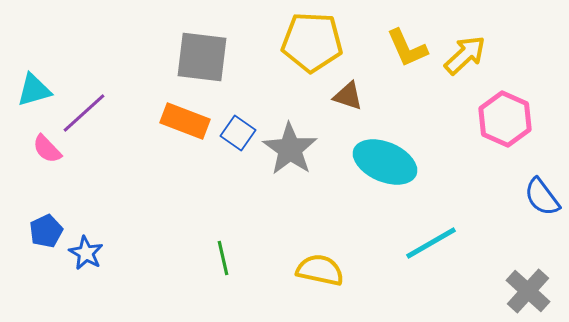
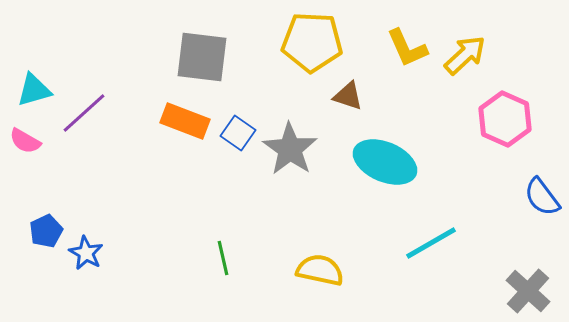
pink semicircle: moved 22 px left, 8 px up; rotated 16 degrees counterclockwise
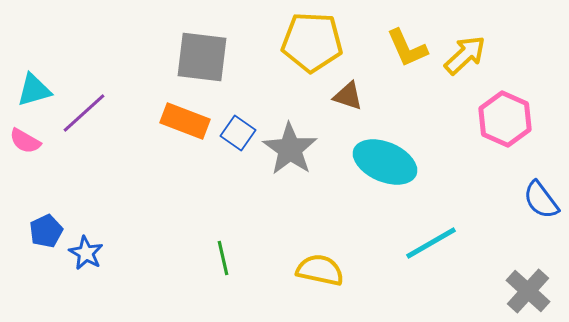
blue semicircle: moved 1 px left, 3 px down
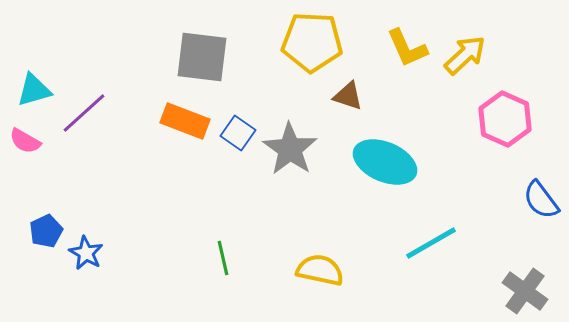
gray cross: moved 3 px left; rotated 6 degrees counterclockwise
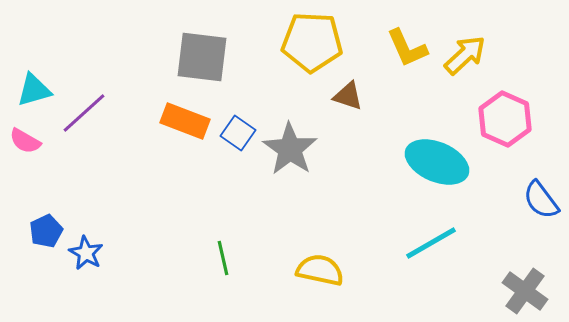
cyan ellipse: moved 52 px right
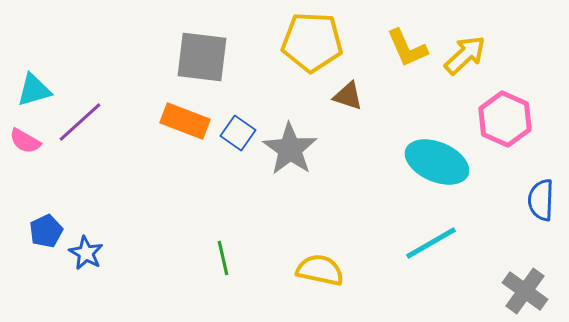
purple line: moved 4 px left, 9 px down
blue semicircle: rotated 39 degrees clockwise
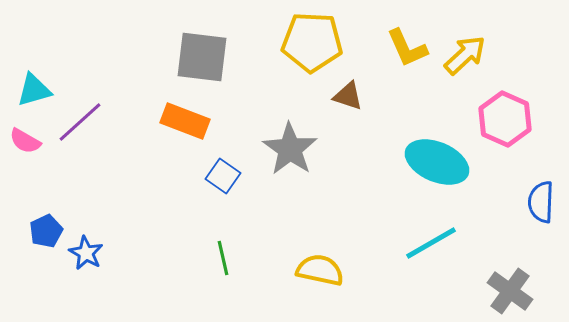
blue square: moved 15 px left, 43 px down
blue semicircle: moved 2 px down
gray cross: moved 15 px left
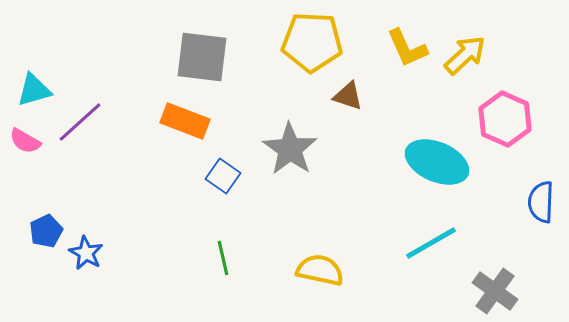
gray cross: moved 15 px left
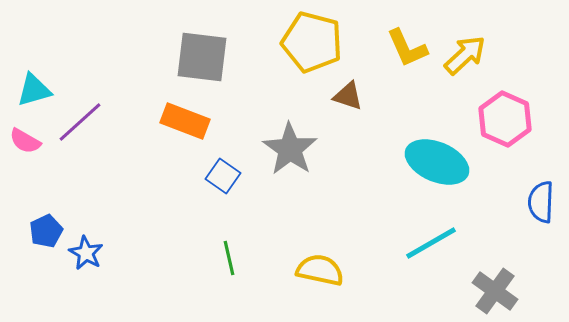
yellow pentagon: rotated 12 degrees clockwise
green line: moved 6 px right
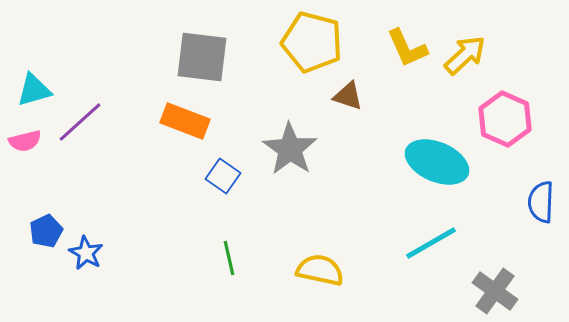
pink semicircle: rotated 44 degrees counterclockwise
